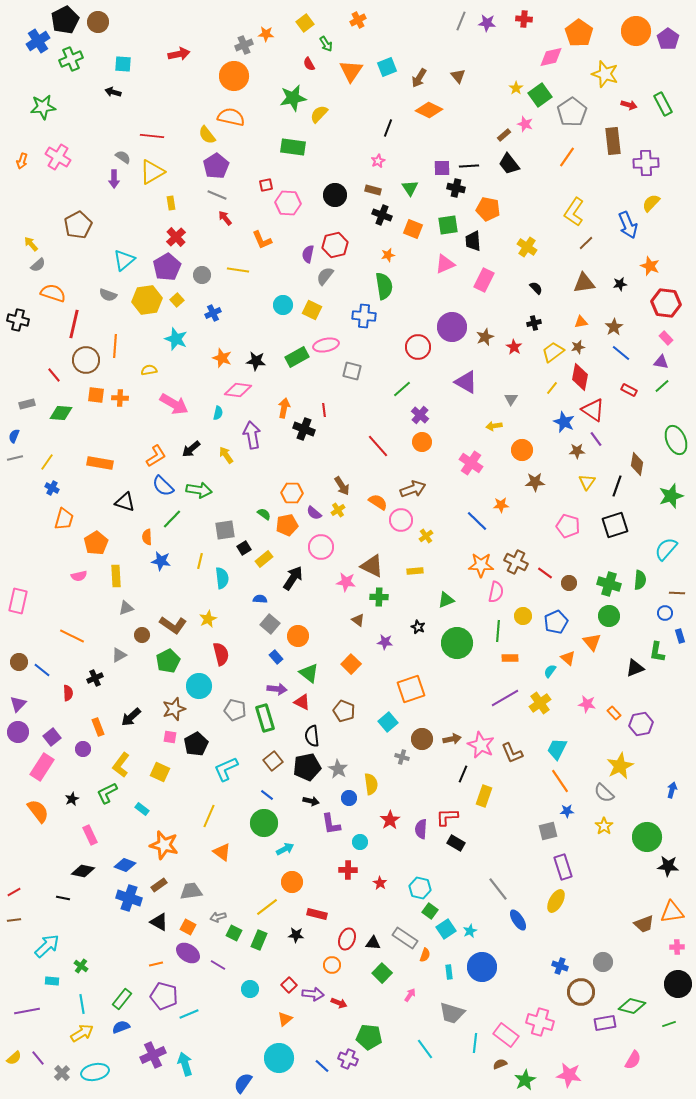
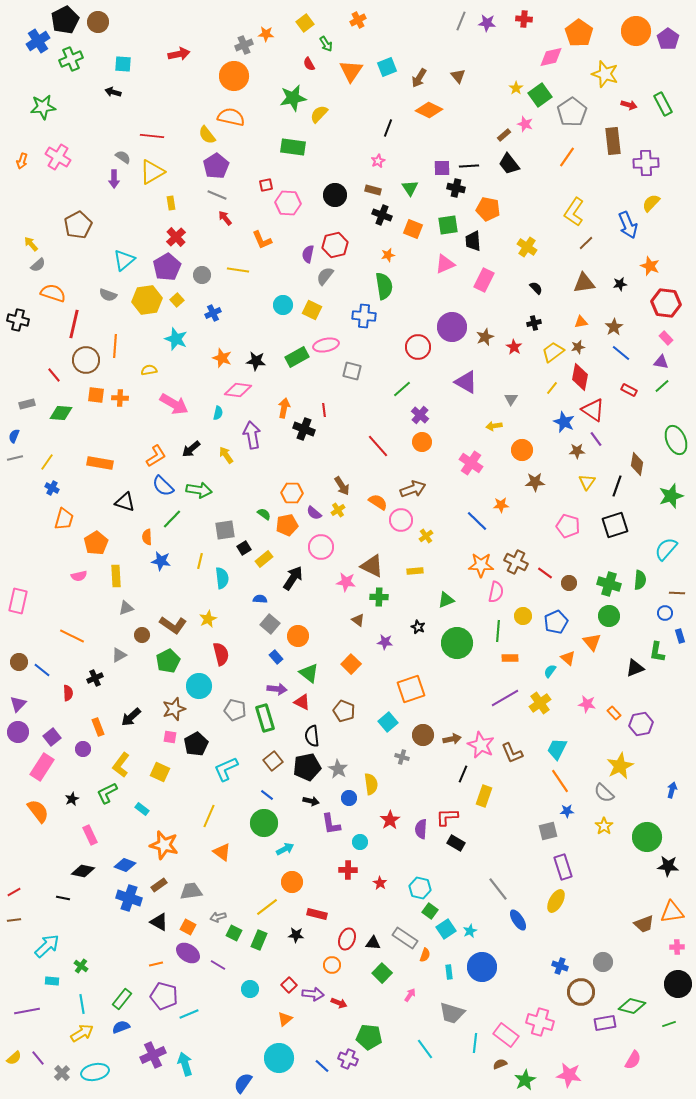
brown circle at (422, 739): moved 1 px right, 4 px up
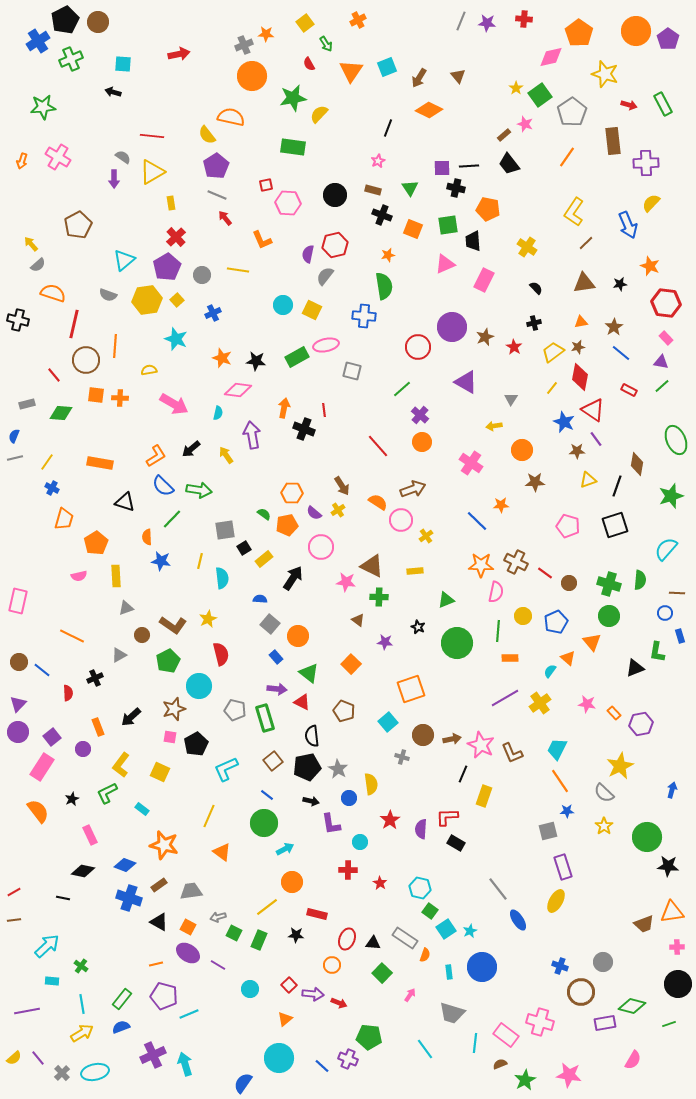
orange circle at (234, 76): moved 18 px right
yellow triangle at (587, 482): moved 1 px right, 2 px up; rotated 36 degrees clockwise
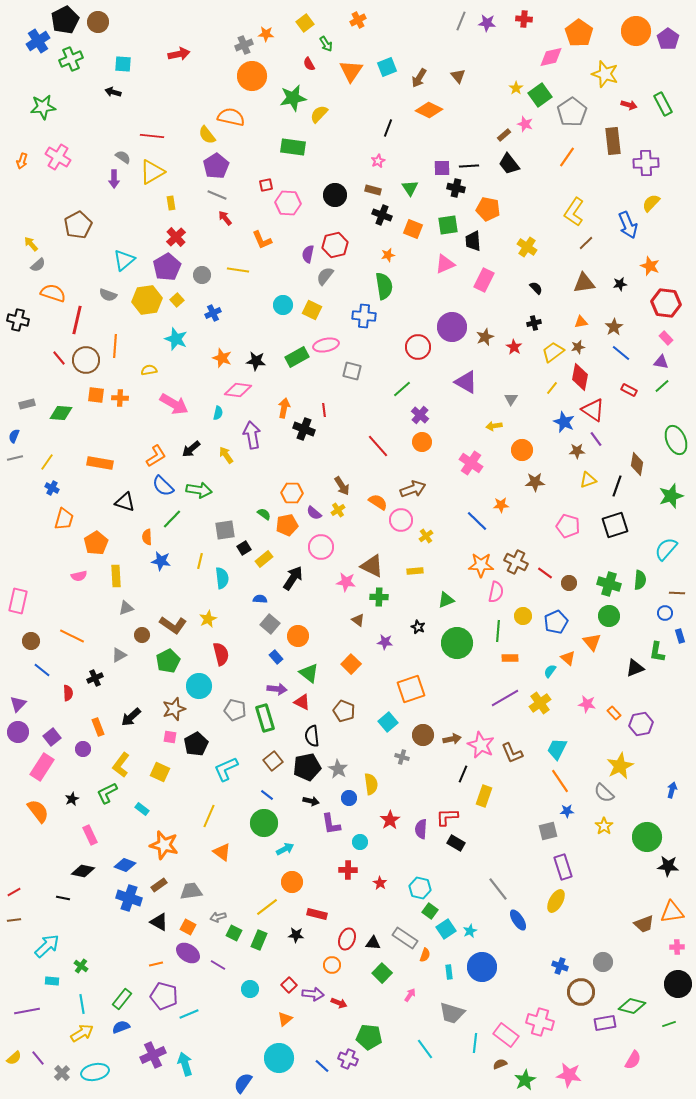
red line at (74, 324): moved 3 px right, 4 px up
red line at (54, 375): moved 5 px right, 17 px up
brown circle at (19, 662): moved 12 px right, 21 px up
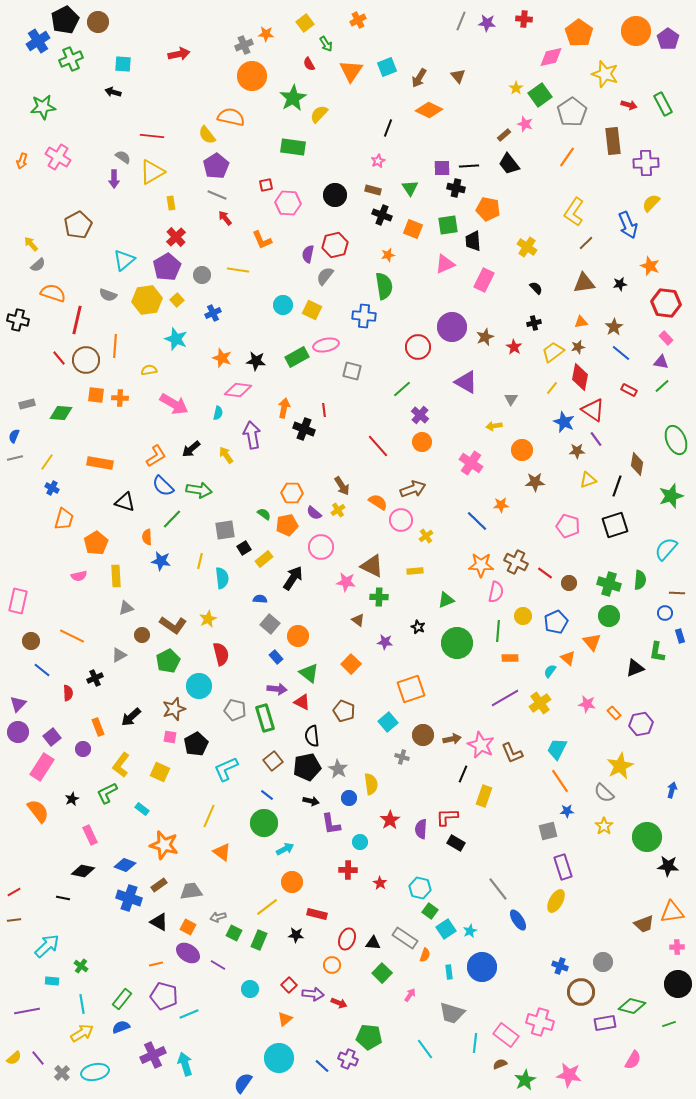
green star at (293, 98): rotated 20 degrees counterclockwise
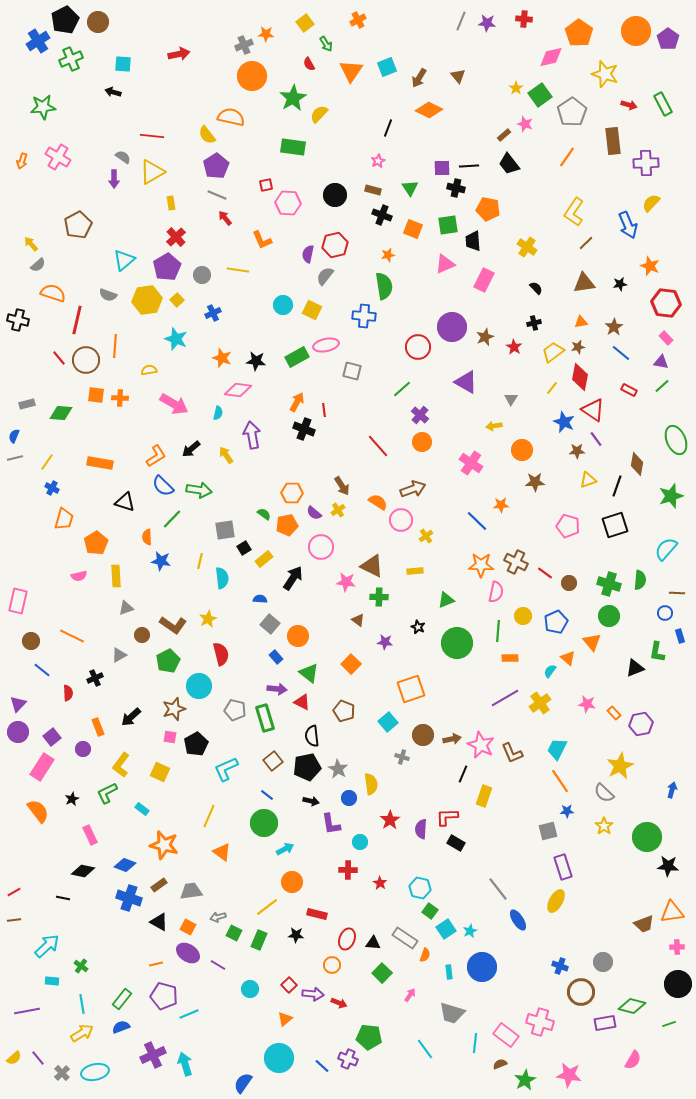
orange arrow at (284, 408): moved 13 px right, 6 px up; rotated 18 degrees clockwise
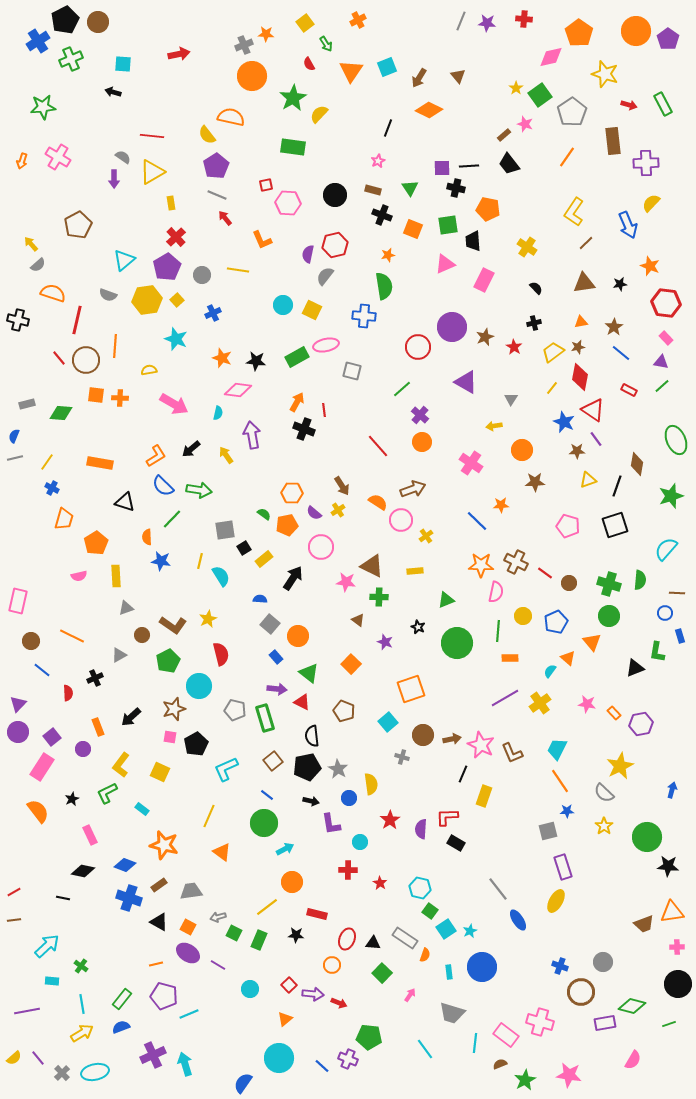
cyan semicircle at (222, 578): moved 1 px left, 2 px up; rotated 25 degrees counterclockwise
purple star at (385, 642): rotated 14 degrees clockwise
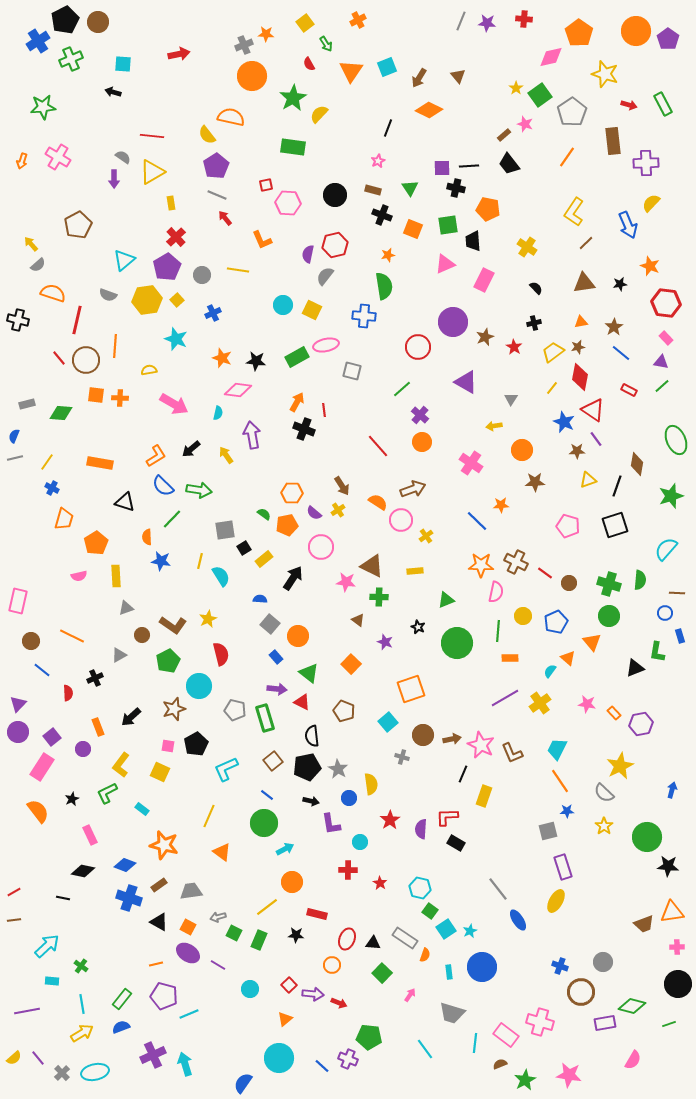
purple circle at (452, 327): moved 1 px right, 5 px up
pink square at (170, 737): moved 2 px left, 9 px down
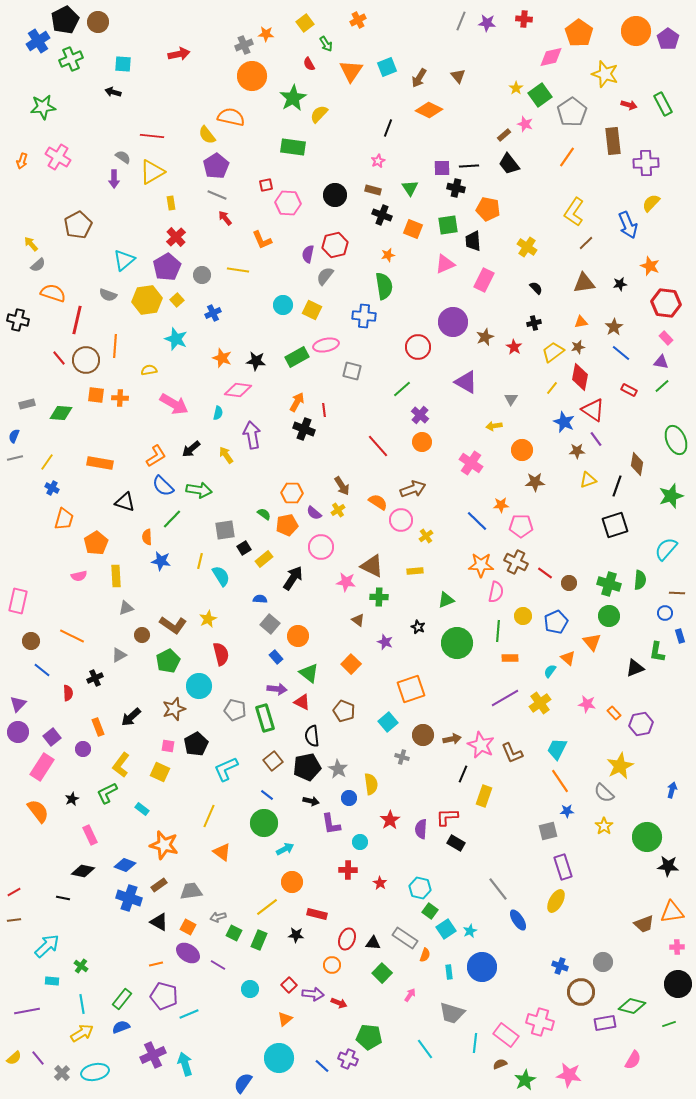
pink pentagon at (568, 526): moved 47 px left; rotated 15 degrees counterclockwise
